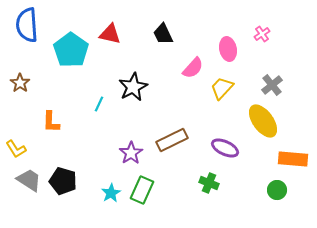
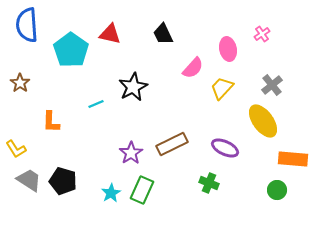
cyan line: moved 3 px left; rotated 42 degrees clockwise
brown rectangle: moved 4 px down
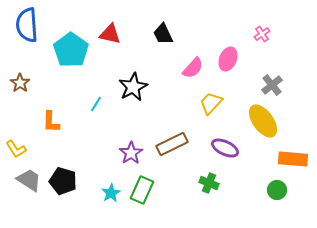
pink ellipse: moved 10 px down; rotated 35 degrees clockwise
yellow trapezoid: moved 11 px left, 15 px down
cyan line: rotated 35 degrees counterclockwise
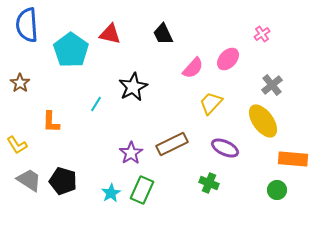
pink ellipse: rotated 20 degrees clockwise
yellow L-shape: moved 1 px right, 4 px up
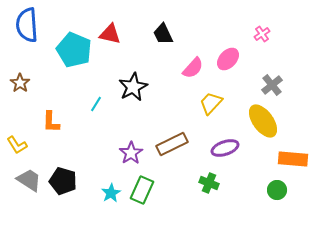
cyan pentagon: moved 3 px right; rotated 12 degrees counterclockwise
purple ellipse: rotated 44 degrees counterclockwise
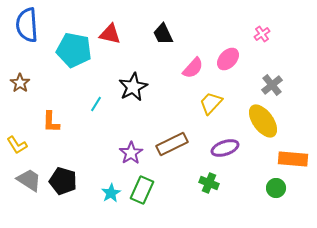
cyan pentagon: rotated 12 degrees counterclockwise
green circle: moved 1 px left, 2 px up
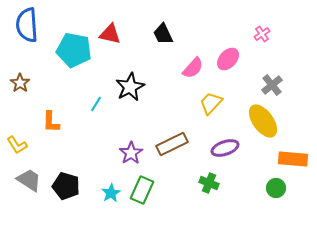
black star: moved 3 px left
black pentagon: moved 3 px right, 5 px down
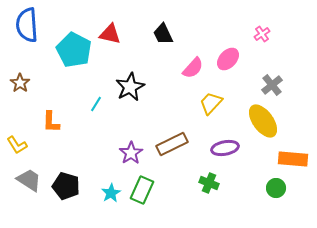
cyan pentagon: rotated 16 degrees clockwise
purple ellipse: rotated 8 degrees clockwise
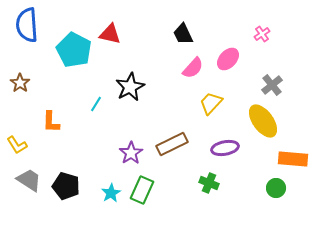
black trapezoid: moved 20 px right
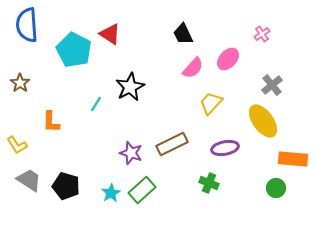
red triangle: rotated 20 degrees clockwise
purple star: rotated 20 degrees counterclockwise
green rectangle: rotated 24 degrees clockwise
